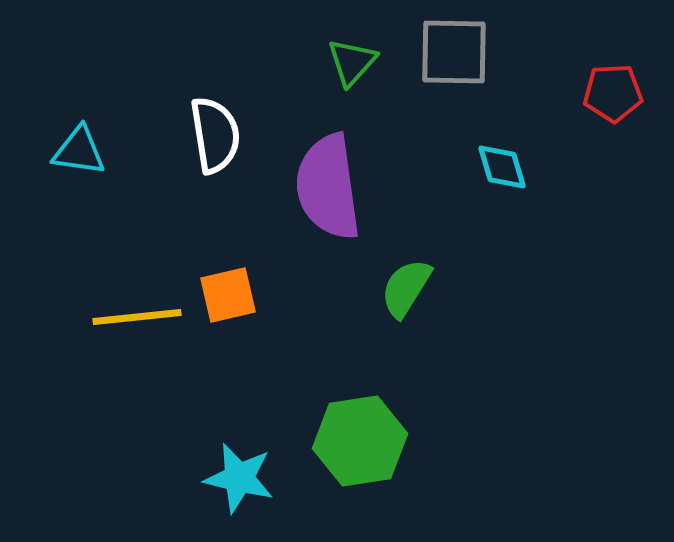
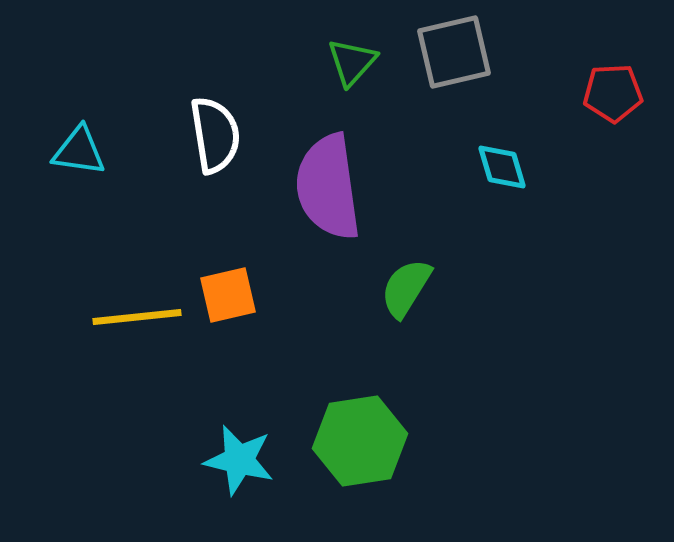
gray square: rotated 14 degrees counterclockwise
cyan star: moved 18 px up
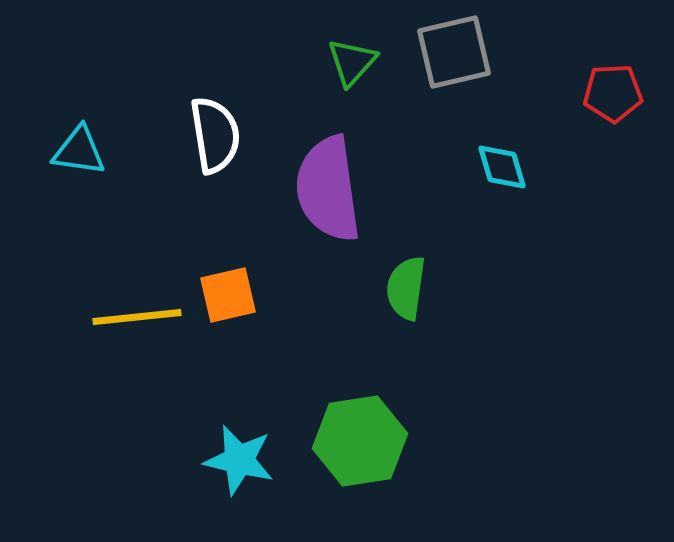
purple semicircle: moved 2 px down
green semicircle: rotated 24 degrees counterclockwise
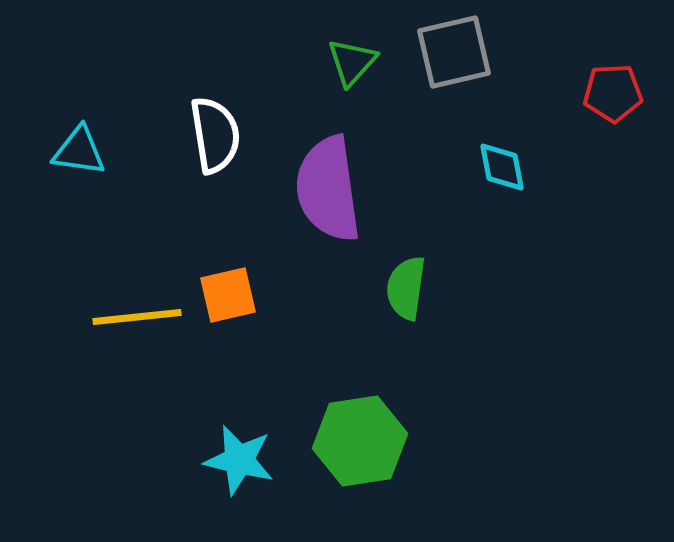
cyan diamond: rotated 6 degrees clockwise
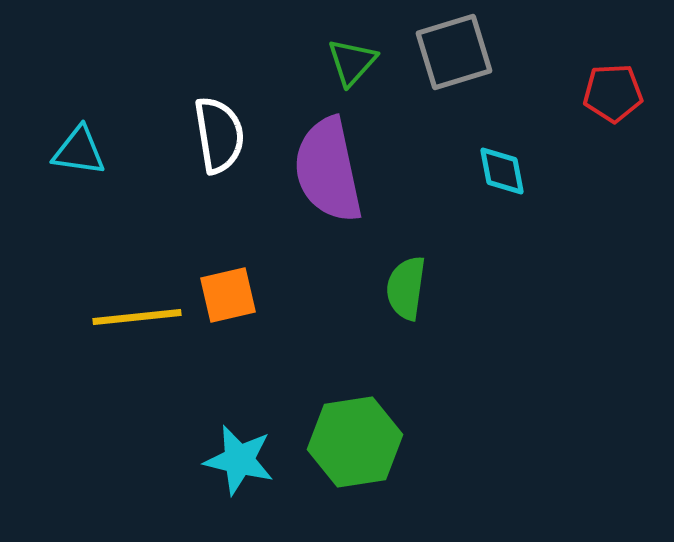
gray square: rotated 4 degrees counterclockwise
white semicircle: moved 4 px right
cyan diamond: moved 4 px down
purple semicircle: moved 19 px up; rotated 4 degrees counterclockwise
green hexagon: moved 5 px left, 1 px down
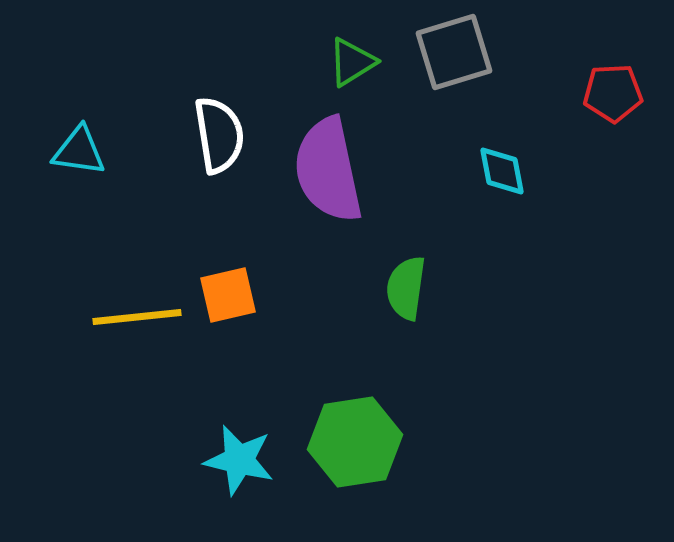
green triangle: rotated 16 degrees clockwise
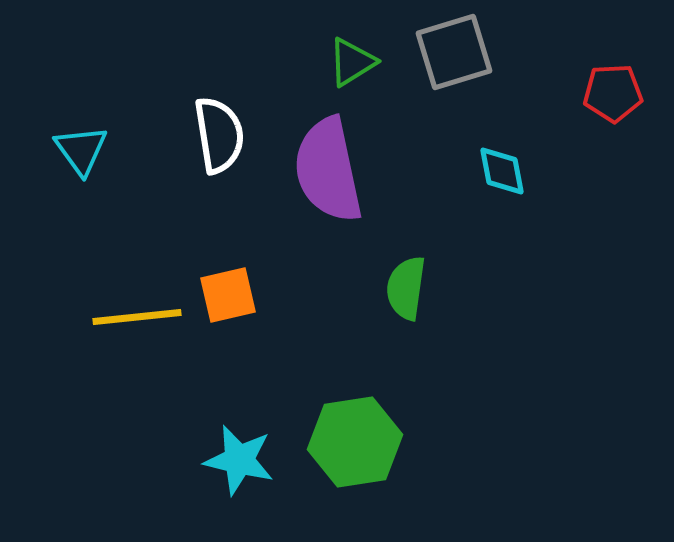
cyan triangle: moved 2 px right, 1 px up; rotated 46 degrees clockwise
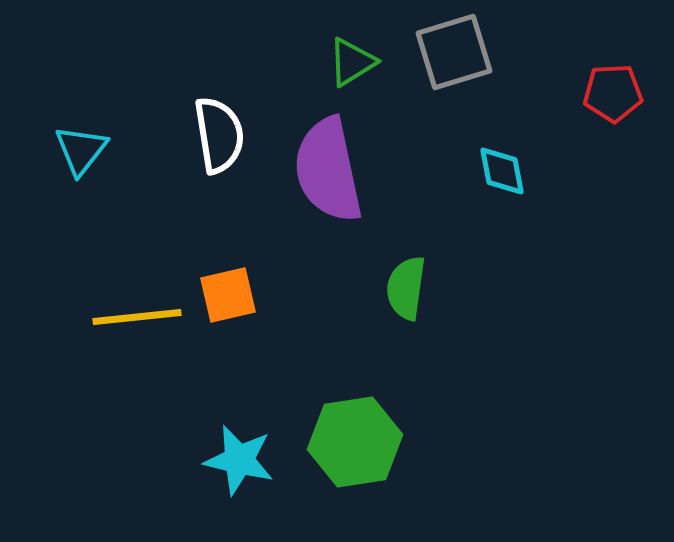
cyan triangle: rotated 14 degrees clockwise
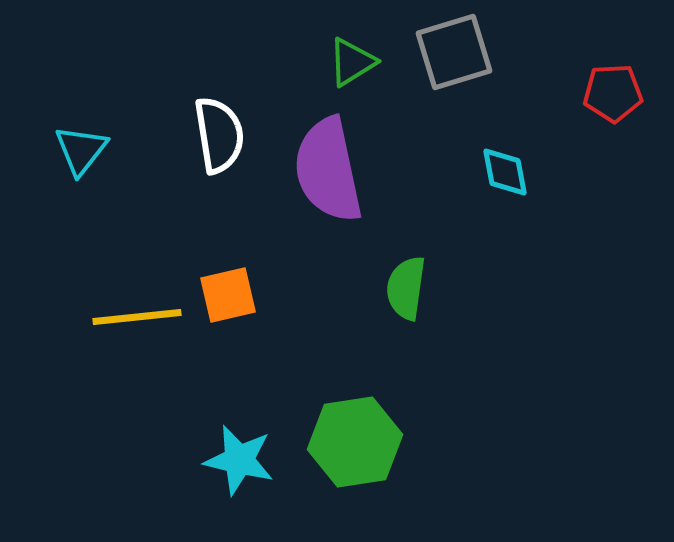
cyan diamond: moved 3 px right, 1 px down
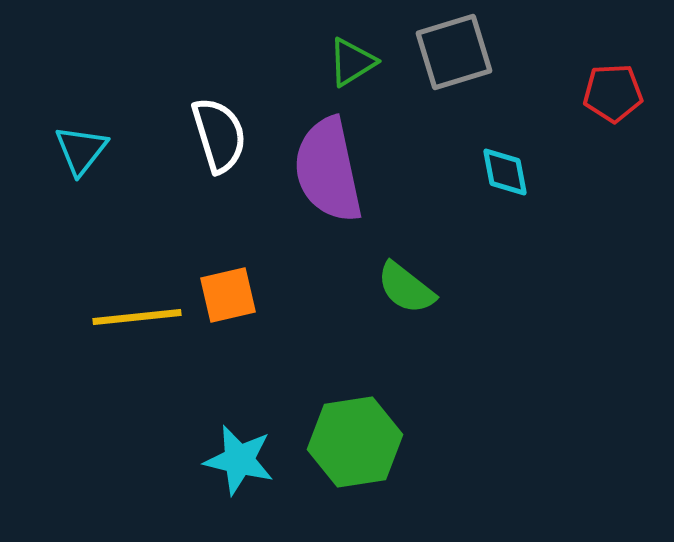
white semicircle: rotated 8 degrees counterclockwise
green semicircle: rotated 60 degrees counterclockwise
